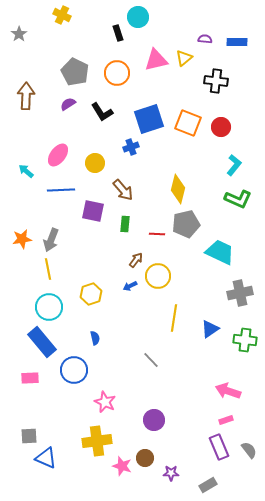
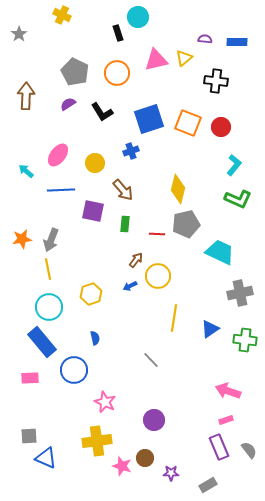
blue cross at (131, 147): moved 4 px down
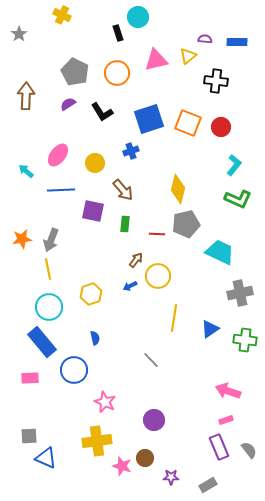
yellow triangle at (184, 58): moved 4 px right, 2 px up
purple star at (171, 473): moved 4 px down
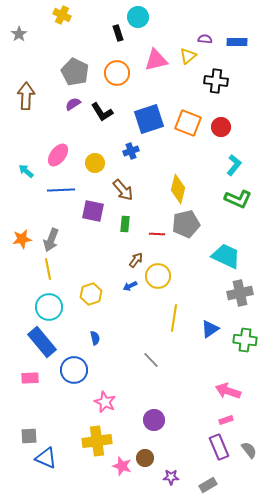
purple semicircle at (68, 104): moved 5 px right
cyan trapezoid at (220, 252): moved 6 px right, 4 px down
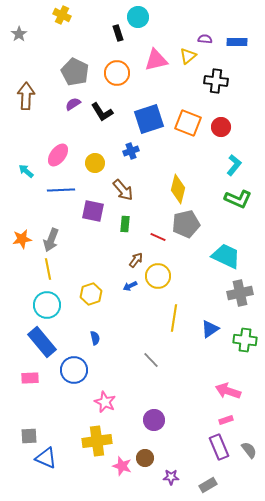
red line at (157, 234): moved 1 px right, 3 px down; rotated 21 degrees clockwise
cyan circle at (49, 307): moved 2 px left, 2 px up
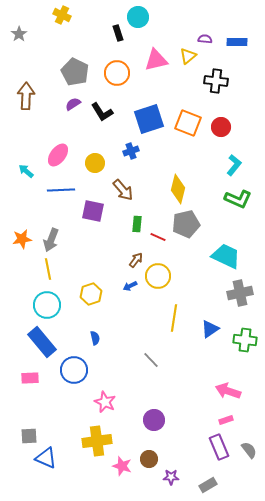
green rectangle at (125, 224): moved 12 px right
brown circle at (145, 458): moved 4 px right, 1 px down
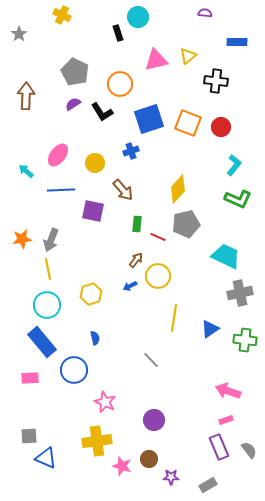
purple semicircle at (205, 39): moved 26 px up
orange circle at (117, 73): moved 3 px right, 11 px down
yellow diamond at (178, 189): rotated 28 degrees clockwise
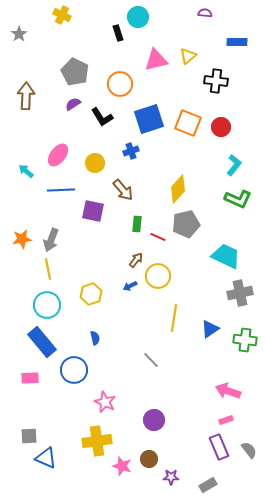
black L-shape at (102, 112): moved 5 px down
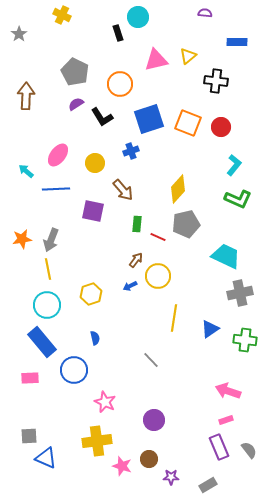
purple semicircle at (73, 104): moved 3 px right
blue line at (61, 190): moved 5 px left, 1 px up
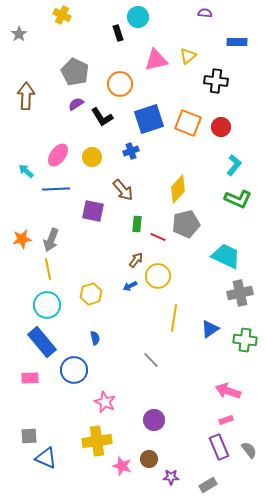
yellow circle at (95, 163): moved 3 px left, 6 px up
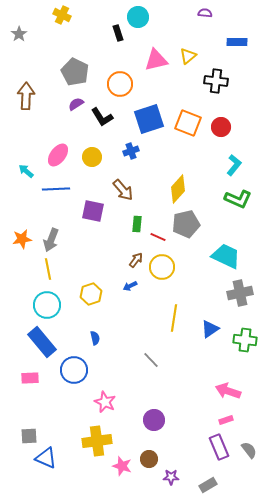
yellow circle at (158, 276): moved 4 px right, 9 px up
